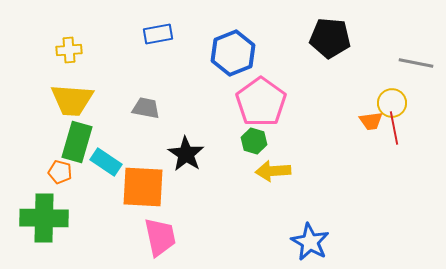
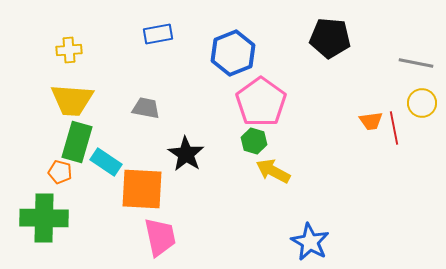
yellow circle: moved 30 px right
yellow arrow: rotated 32 degrees clockwise
orange square: moved 1 px left, 2 px down
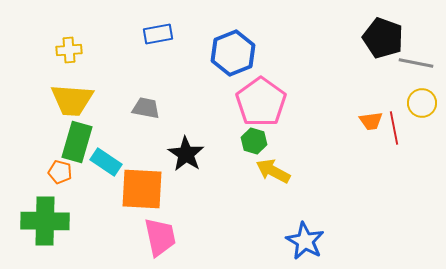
black pentagon: moved 53 px right; rotated 15 degrees clockwise
green cross: moved 1 px right, 3 px down
blue star: moved 5 px left, 1 px up
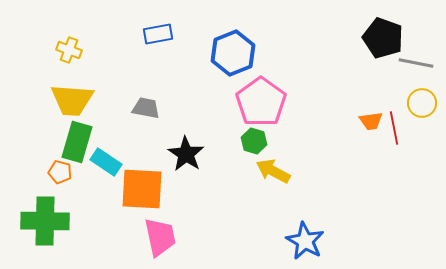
yellow cross: rotated 25 degrees clockwise
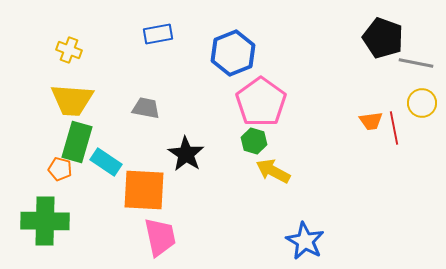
orange pentagon: moved 3 px up
orange square: moved 2 px right, 1 px down
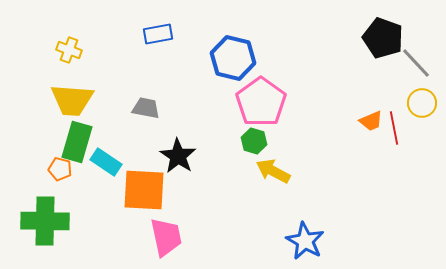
blue hexagon: moved 5 px down; rotated 24 degrees counterclockwise
gray line: rotated 36 degrees clockwise
orange trapezoid: rotated 15 degrees counterclockwise
black star: moved 8 px left, 2 px down
pink trapezoid: moved 6 px right
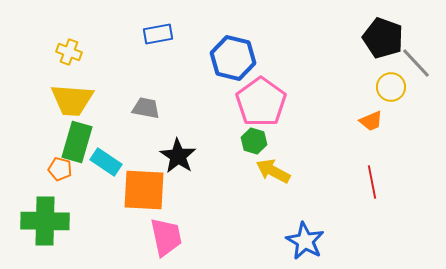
yellow cross: moved 2 px down
yellow circle: moved 31 px left, 16 px up
red line: moved 22 px left, 54 px down
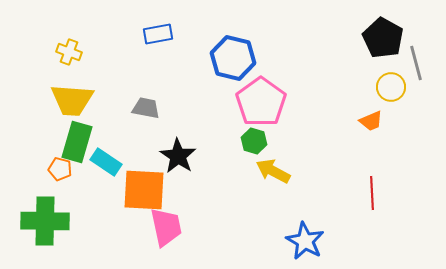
black pentagon: rotated 9 degrees clockwise
gray line: rotated 28 degrees clockwise
red line: moved 11 px down; rotated 8 degrees clockwise
pink trapezoid: moved 10 px up
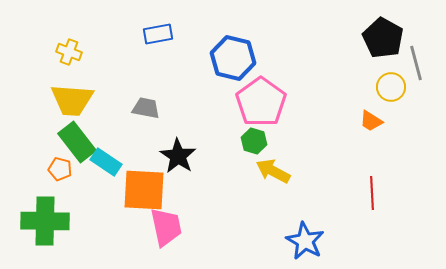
orange trapezoid: rotated 55 degrees clockwise
green rectangle: rotated 54 degrees counterclockwise
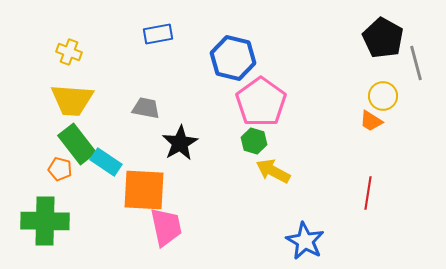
yellow circle: moved 8 px left, 9 px down
green rectangle: moved 2 px down
black star: moved 2 px right, 13 px up; rotated 9 degrees clockwise
red line: moved 4 px left; rotated 12 degrees clockwise
